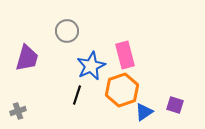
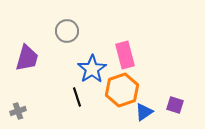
blue star: moved 1 px right, 3 px down; rotated 8 degrees counterclockwise
black line: moved 2 px down; rotated 36 degrees counterclockwise
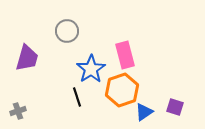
blue star: moved 1 px left
purple square: moved 2 px down
